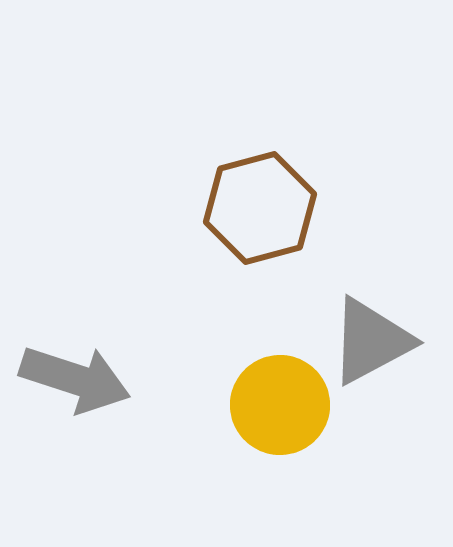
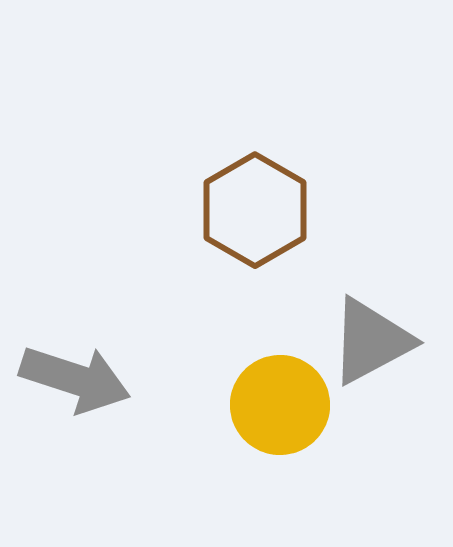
brown hexagon: moved 5 px left, 2 px down; rotated 15 degrees counterclockwise
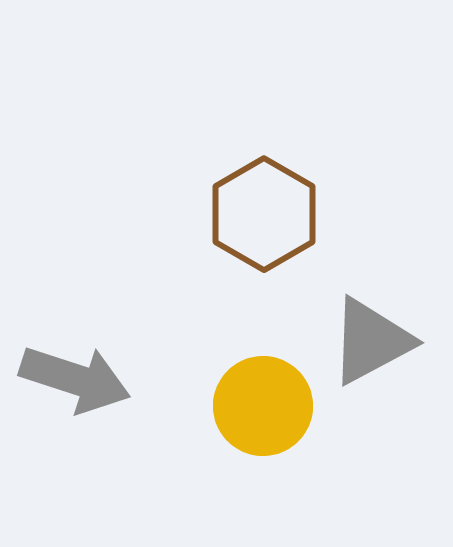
brown hexagon: moved 9 px right, 4 px down
yellow circle: moved 17 px left, 1 px down
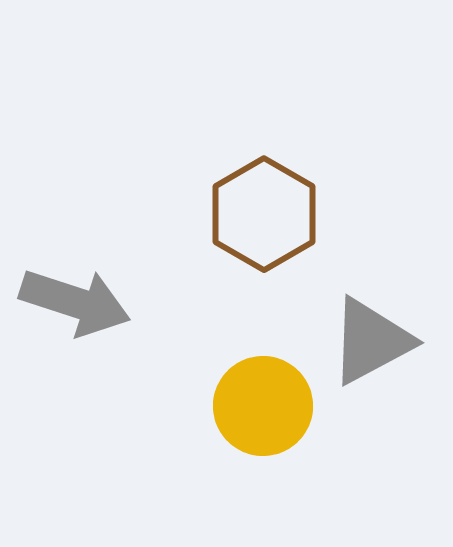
gray arrow: moved 77 px up
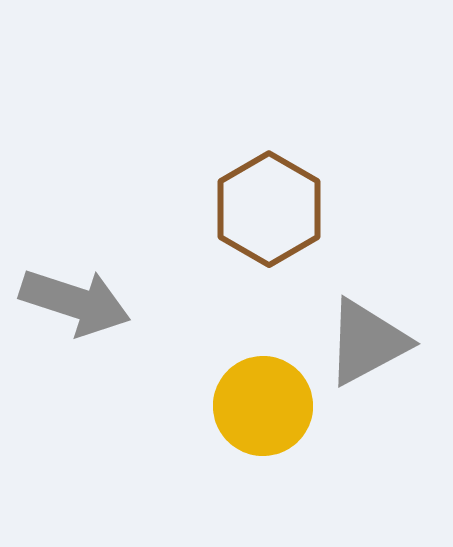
brown hexagon: moved 5 px right, 5 px up
gray triangle: moved 4 px left, 1 px down
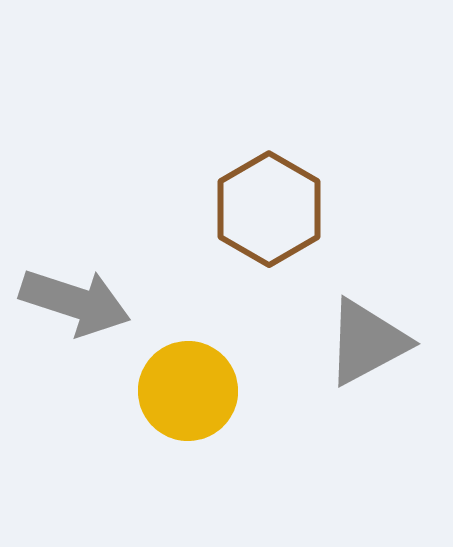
yellow circle: moved 75 px left, 15 px up
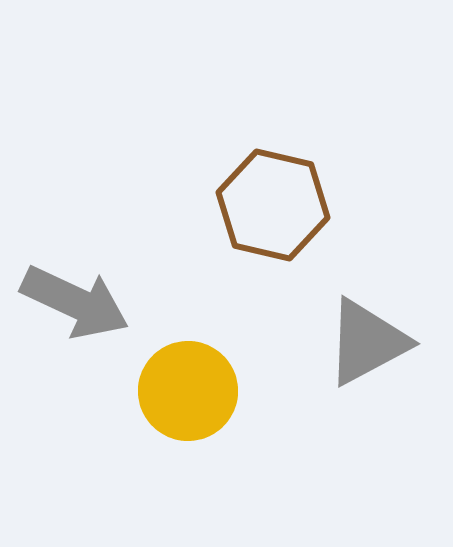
brown hexagon: moved 4 px right, 4 px up; rotated 17 degrees counterclockwise
gray arrow: rotated 7 degrees clockwise
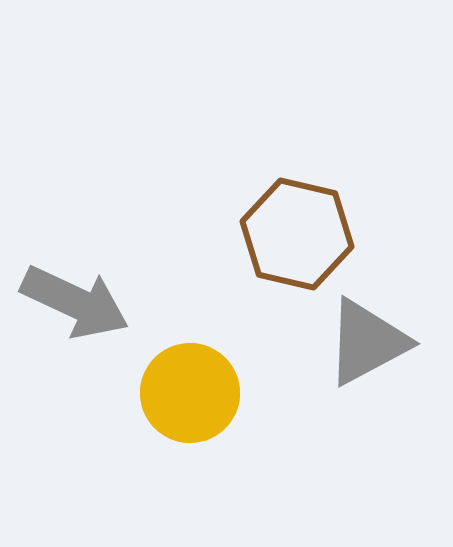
brown hexagon: moved 24 px right, 29 px down
yellow circle: moved 2 px right, 2 px down
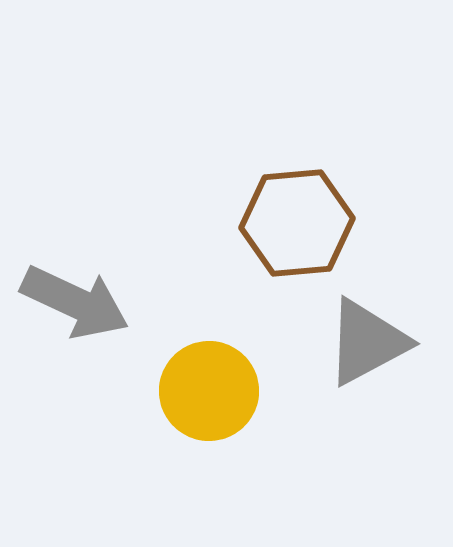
brown hexagon: moved 11 px up; rotated 18 degrees counterclockwise
yellow circle: moved 19 px right, 2 px up
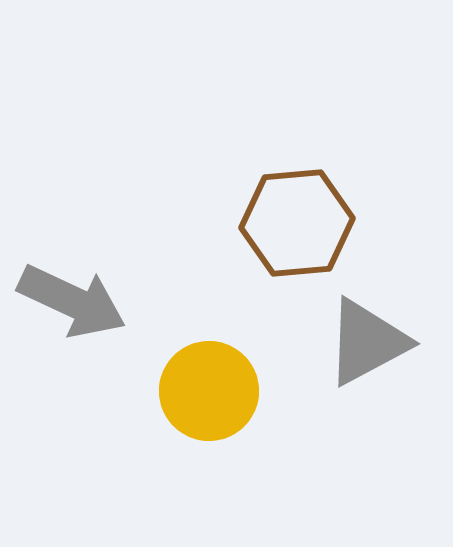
gray arrow: moved 3 px left, 1 px up
